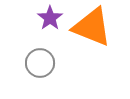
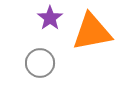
orange triangle: moved 5 px down; rotated 33 degrees counterclockwise
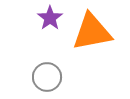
gray circle: moved 7 px right, 14 px down
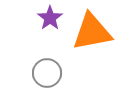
gray circle: moved 4 px up
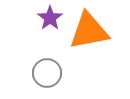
orange triangle: moved 3 px left, 1 px up
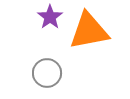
purple star: moved 1 px up
